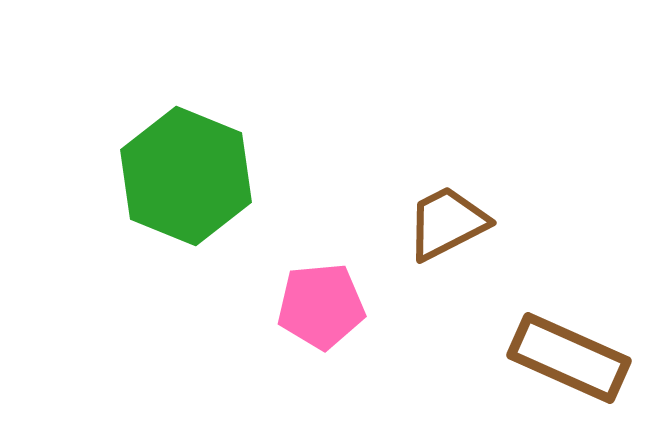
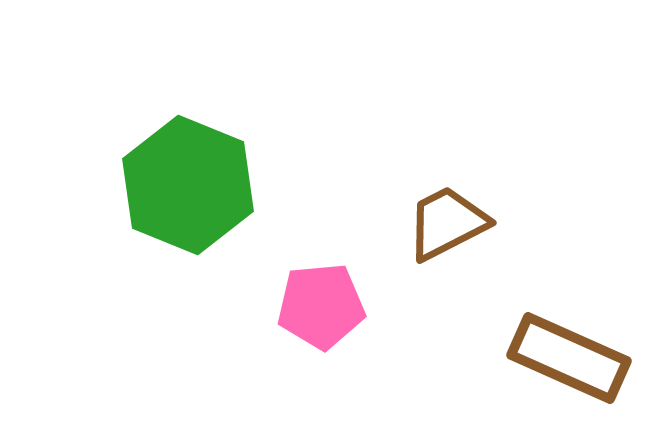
green hexagon: moved 2 px right, 9 px down
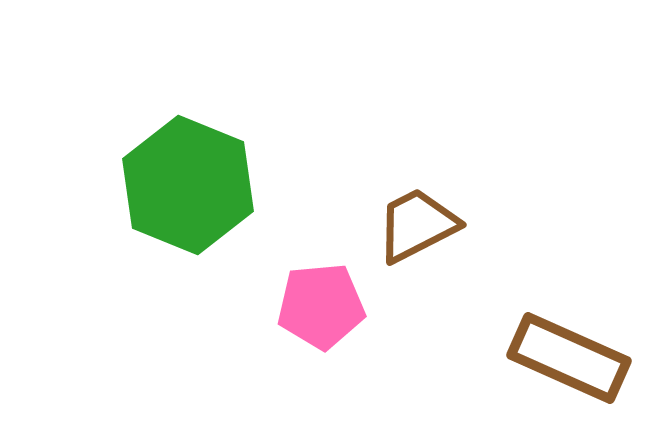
brown trapezoid: moved 30 px left, 2 px down
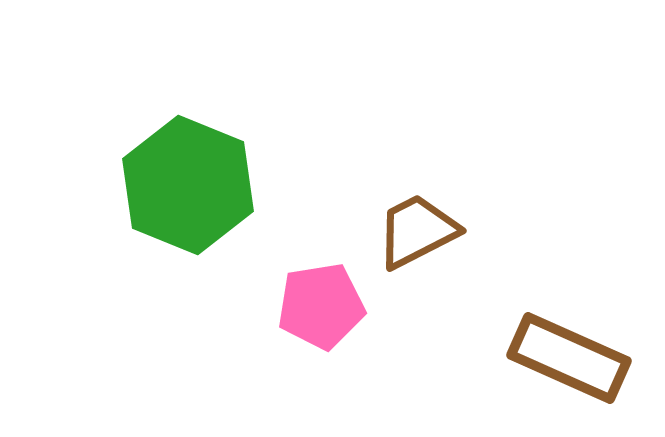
brown trapezoid: moved 6 px down
pink pentagon: rotated 4 degrees counterclockwise
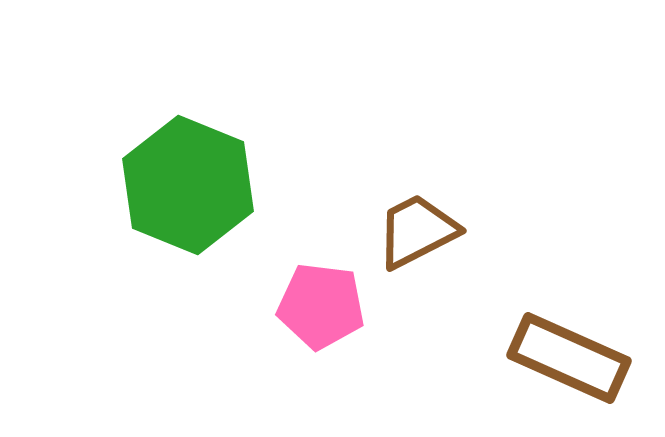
pink pentagon: rotated 16 degrees clockwise
